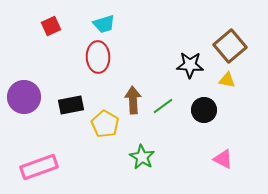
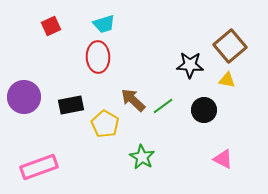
brown arrow: rotated 44 degrees counterclockwise
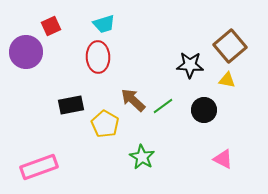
purple circle: moved 2 px right, 45 px up
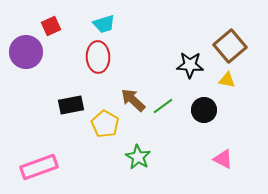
green star: moved 4 px left
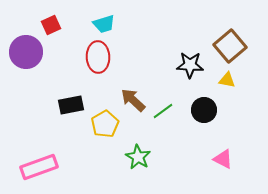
red square: moved 1 px up
green line: moved 5 px down
yellow pentagon: rotated 12 degrees clockwise
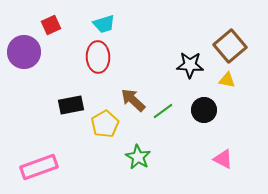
purple circle: moved 2 px left
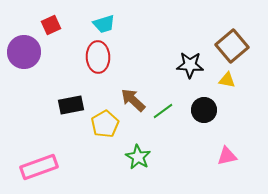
brown square: moved 2 px right
pink triangle: moved 4 px right, 3 px up; rotated 40 degrees counterclockwise
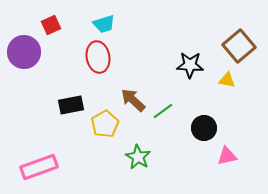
brown square: moved 7 px right
red ellipse: rotated 8 degrees counterclockwise
black circle: moved 18 px down
